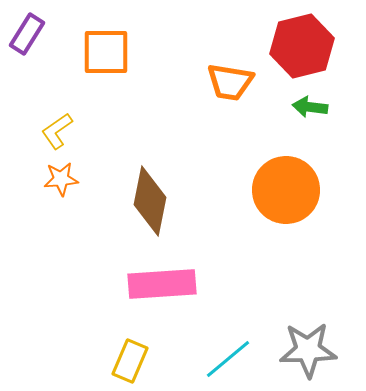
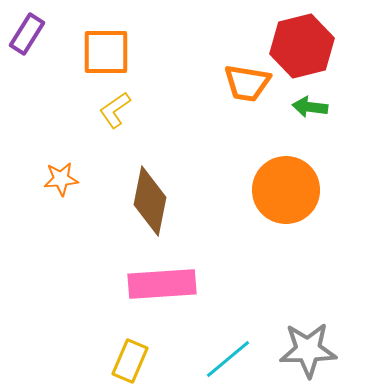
orange trapezoid: moved 17 px right, 1 px down
yellow L-shape: moved 58 px right, 21 px up
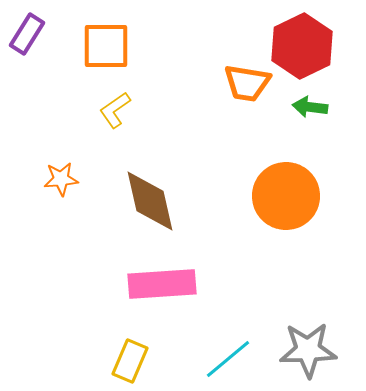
red hexagon: rotated 12 degrees counterclockwise
orange square: moved 6 px up
orange circle: moved 6 px down
brown diamond: rotated 24 degrees counterclockwise
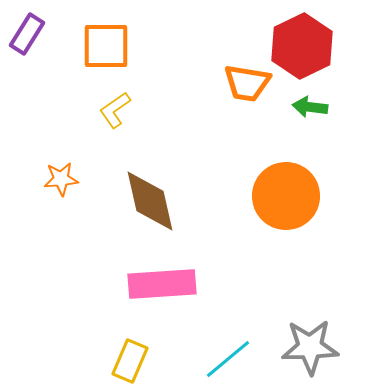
gray star: moved 2 px right, 3 px up
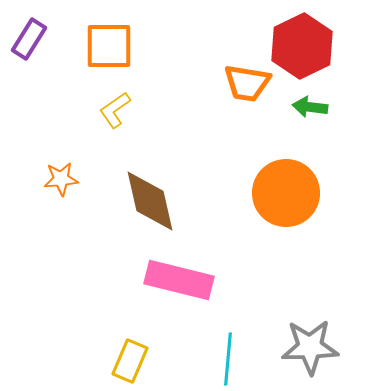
purple rectangle: moved 2 px right, 5 px down
orange square: moved 3 px right
orange circle: moved 3 px up
pink rectangle: moved 17 px right, 4 px up; rotated 18 degrees clockwise
cyan line: rotated 45 degrees counterclockwise
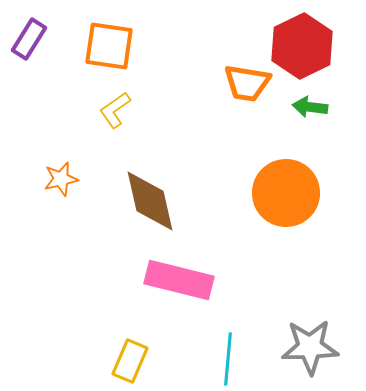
orange square: rotated 8 degrees clockwise
orange star: rotated 8 degrees counterclockwise
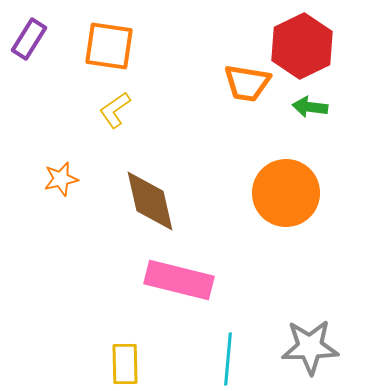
yellow rectangle: moved 5 px left, 3 px down; rotated 24 degrees counterclockwise
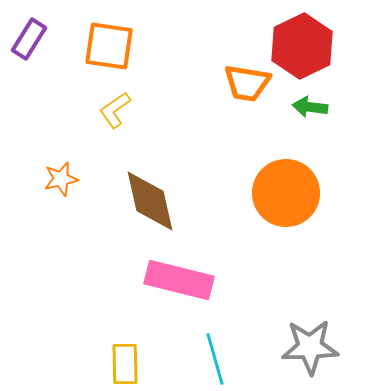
cyan line: moved 13 px left; rotated 21 degrees counterclockwise
